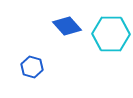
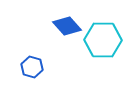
cyan hexagon: moved 8 px left, 6 px down
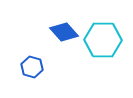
blue diamond: moved 3 px left, 6 px down
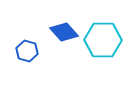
blue hexagon: moved 5 px left, 16 px up
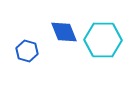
blue diamond: rotated 20 degrees clockwise
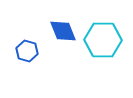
blue diamond: moved 1 px left, 1 px up
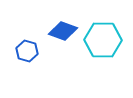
blue diamond: rotated 48 degrees counterclockwise
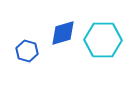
blue diamond: moved 2 px down; rotated 36 degrees counterclockwise
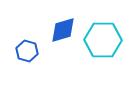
blue diamond: moved 3 px up
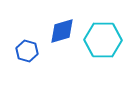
blue diamond: moved 1 px left, 1 px down
